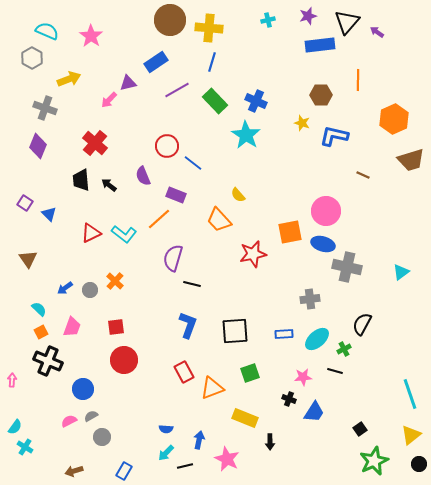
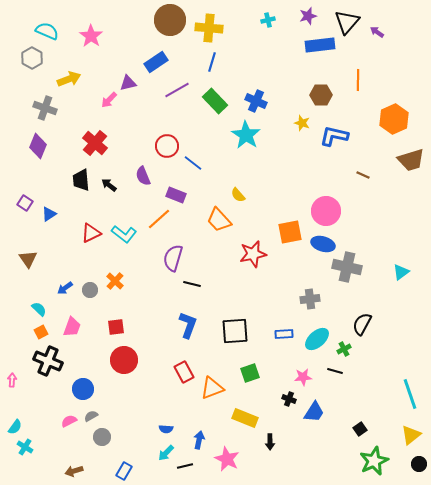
blue triangle at (49, 214): rotated 42 degrees clockwise
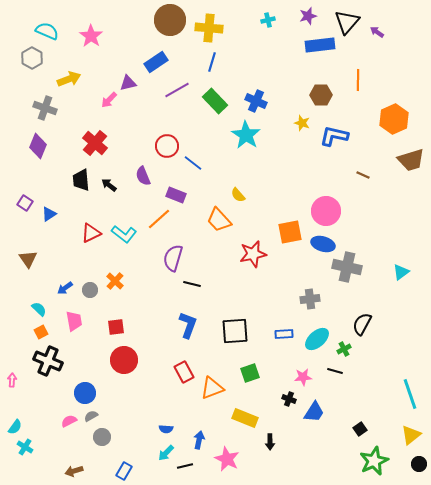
pink trapezoid at (72, 327): moved 2 px right, 6 px up; rotated 30 degrees counterclockwise
blue circle at (83, 389): moved 2 px right, 4 px down
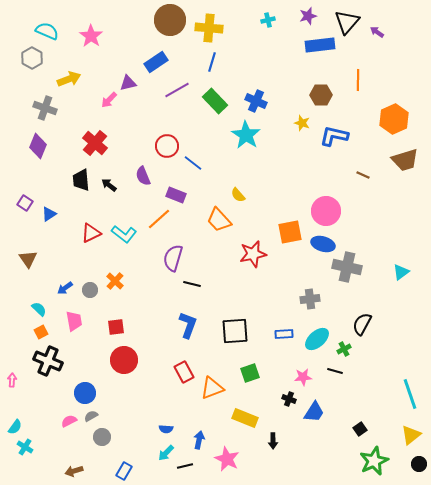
brown trapezoid at (411, 160): moved 6 px left
black arrow at (270, 442): moved 3 px right, 1 px up
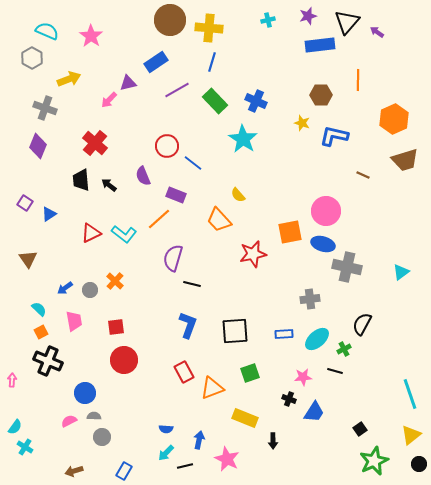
cyan star at (246, 135): moved 3 px left, 4 px down
gray semicircle at (91, 416): moved 3 px right; rotated 32 degrees clockwise
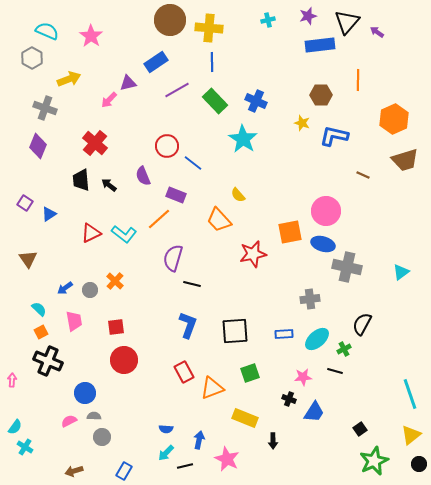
blue line at (212, 62): rotated 18 degrees counterclockwise
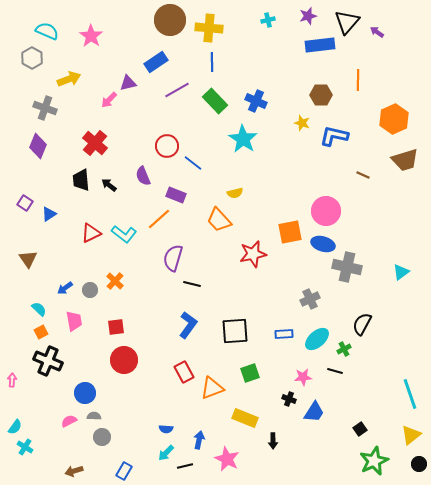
yellow semicircle at (238, 195): moved 3 px left, 2 px up; rotated 63 degrees counterclockwise
gray cross at (310, 299): rotated 18 degrees counterclockwise
blue L-shape at (188, 325): rotated 16 degrees clockwise
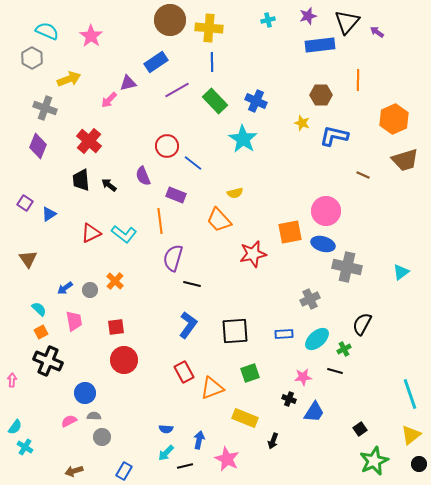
red cross at (95, 143): moved 6 px left, 2 px up
orange line at (159, 219): moved 1 px right, 2 px down; rotated 55 degrees counterclockwise
black arrow at (273, 441): rotated 21 degrees clockwise
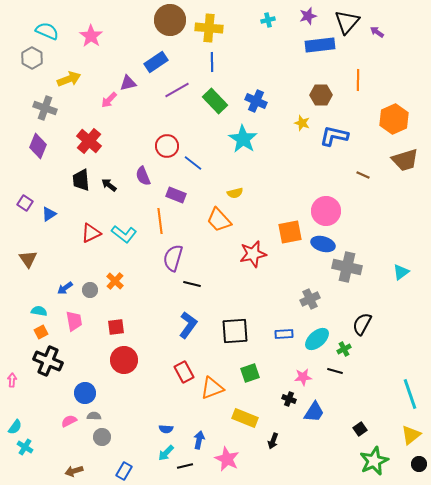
cyan semicircle at (39, 309): moved 2 px down; rotated 35 degrees counterclockwise
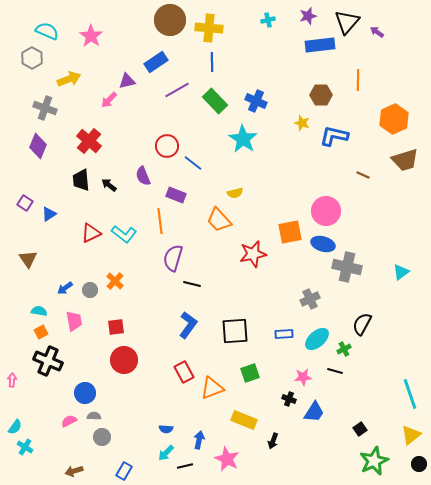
purple triangle at (128, 83): moved 1 px left, 2 px up
yellow rectangle at (245, 418): moved 1 px left, 2 px down
